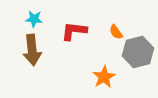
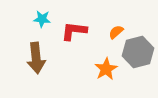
cyan star: moved 8 px right
orange semicircle: rotated 84 degrees clockwise
brown arrow: moved 4 px right, 8 px down
orange star: moved 2 px right, 8 px up
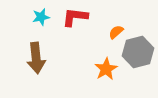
cyan star: moved 1 px left, 2 px up; rotated 18 degrees counterclockwise
red L-shape: moved 1 px right, 14 px up
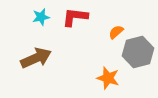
brown arrow: rotated 108 degrees counterclockwise
orange star: moved 2 px right, 9 px down; rotated 25 degrees counterclockwise
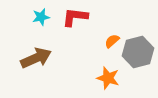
orange semicircle: moved 4 px left, 9 px down
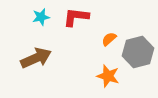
red L-shape: moved 1 px right
orange semicircle: moved 3 px left, 2 px up
orange star: moved 2 px up
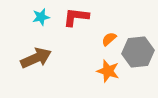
gray hexagon: rotated 8 degrees clockwise
orange star: moved 5 px up
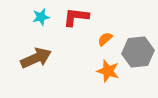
orange semicircle: moved 4 px left
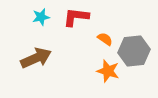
orange semicircle: rotated 77 degrees clockwise
gray hexagon: moved 4 px left, 1 px up
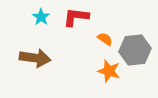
cyan star: rotated 24 degrees counterclockwise
gray hexagon: moved 1 px right, 1 px up
brown arrow: moved 1 px left; rotated 32 degrees clockwise
orange star: moved 1 px right
